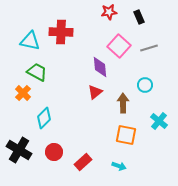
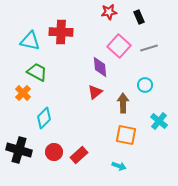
black cross: rotated 15 degrees counterclockwise
red rectangle: moved 4 px left, 7 px up
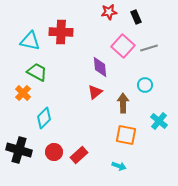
black rectangle: moved 3 px left
pink square: moved 4 px right
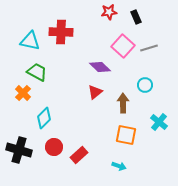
purple diamond: rotated 40 degrees counterclockwise
cyan cross: moved 1 px down
red circle: moved 5 px up
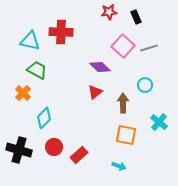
green trapezoid: moved 2 px up
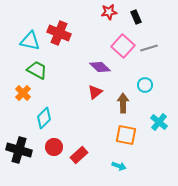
red cross: moved 2 px left, 1 px down; rotated 20 degrees clockwise
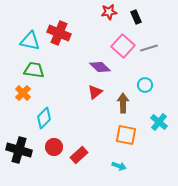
green trapezoid: moved 3 px left; rotated 20 degrees counterclockwise
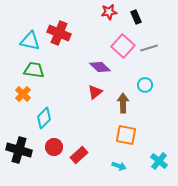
orange cross: moved 1 px down
cyan cross: moved 39 px down
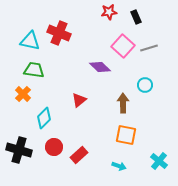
red triangle: moved 16 px left, 8 px down
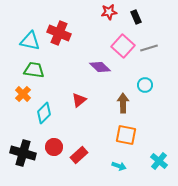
cyan diamond: moved 5 px up
black cross: moved 4 px right, 3 px down
